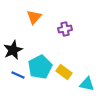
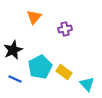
blue line: moved 3 px left, 4 px down
cyan triangle: rotated 35 degrees clockwise
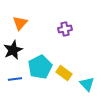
orange triangle: moved 14 px left, 6 px down
yellow rectangle: moved 1 px down
blue line: rotated 32 degrees counterclockwise
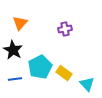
black star: rotated 18 degrees counterclockwise
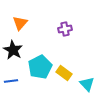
blue line: moved 4 px left, 2 px down
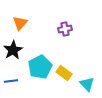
black star: rotated 12 degrees clockwise
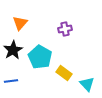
cyan pentagon: moved 10 px up; rotated 15 degrees counterclockwise
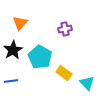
cyan triangle: moved 1 px up
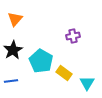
orange triangle: moved 5 px left, 4 px up
purple cross: moved 8 px right, 7 px down
cyan pentagon: moved 1 px right, 4 px down
cyan triangle: rotated 14 degrees clockwise
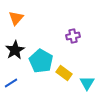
orange triangle: moved 1 px right, 1 px up
black star: moved 2 px right
blue line: moved 2 px down; rotated 24 degrees counterclockwise
